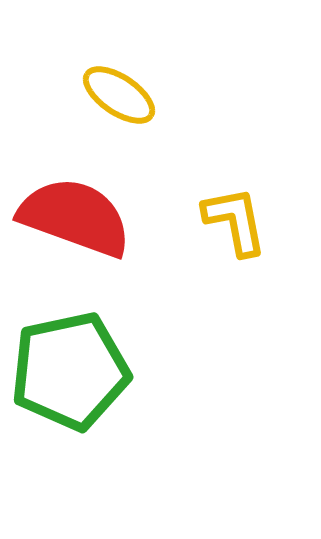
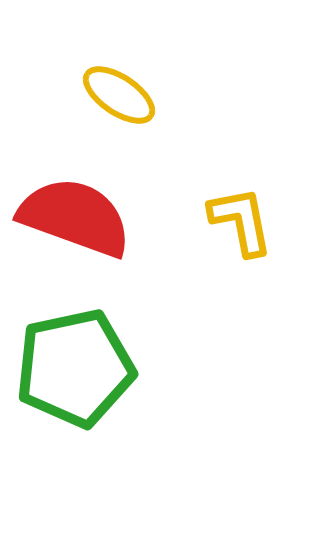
yellow L-shape: moved 6 px right
green pentagon: moved 5 px right, 3 px up
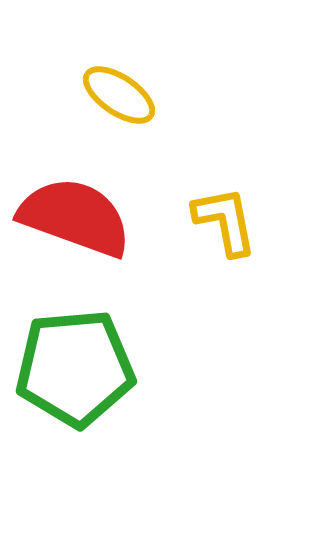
yellow L-shape: moved 16 px left
green pentagon: rotated 7 degrees clockwise
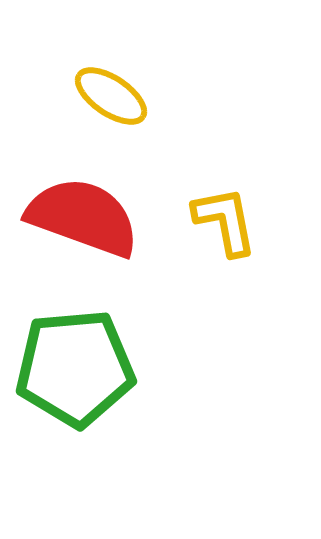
yellow ellipse: moved 8 px left, 1 px down
red semicircle: moved 8 px right
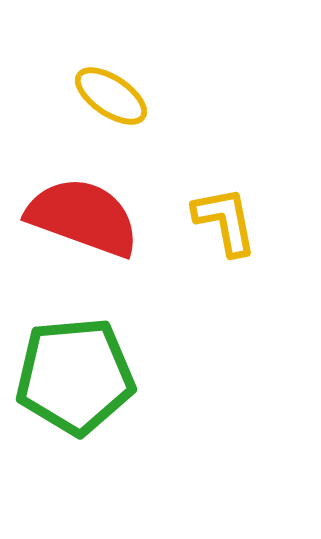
green pentagon: moved 8 px down
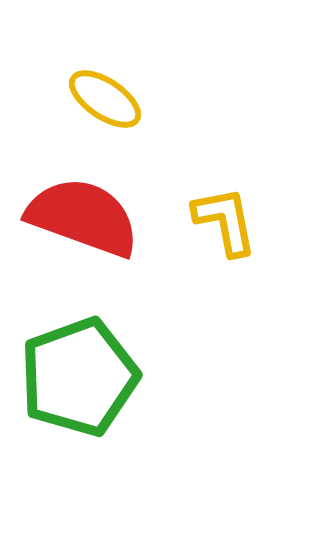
yellow ellipse: moved 6 px left, 3 px down
green pentagon: moved 4 px right, 1 px down; rotated 15 degrees counterclockwise
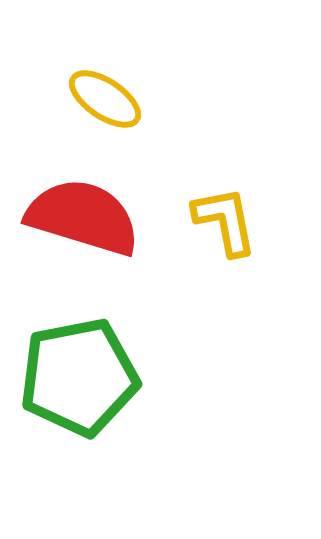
red semicircle: rotated 3 degrees counterclockwise
green pentagon: rotated 9 degrees clockwise
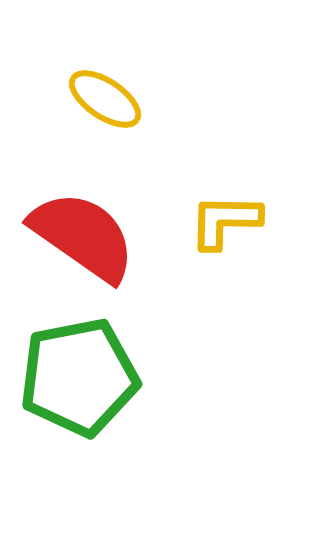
red semicircle: moved 19 px down; rotated 18 degrees clockwise
yellow L-shape: rotated 78 degrees counterclockwise
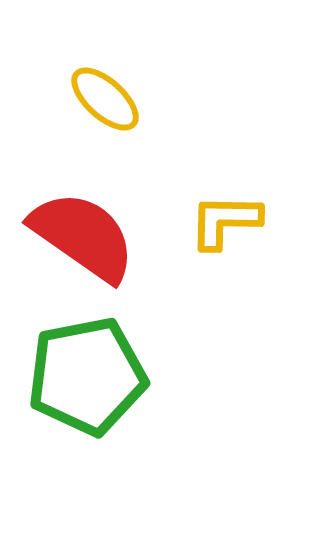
yellow ellipse: rotated 8 degrees clockwise
green pentagon: moved 8 px right, 1 px up
